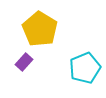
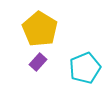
purple rectangle: moved 14 px right
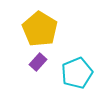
cyan pentagon: moved 8 px left, 5 px down
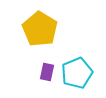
purple rectangle: moved 9 px right, 10 px down; rotated 30 degrees counterclockwise
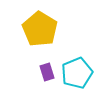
purple rectangle: rotated 30 degrees counterclockwise
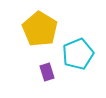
cyan pentagon: moved 1 px right, 19 px up
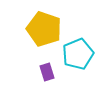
yellow pentagon: moved 4 px right; rotated 12 degrees counterclockwise
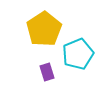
yellow pentagon: rotated 20 degrees clockwise
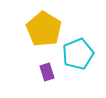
yellow pentagon: rotated 8 degrees counterclockwise
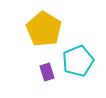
cyan pentagon: moved 7 px down
